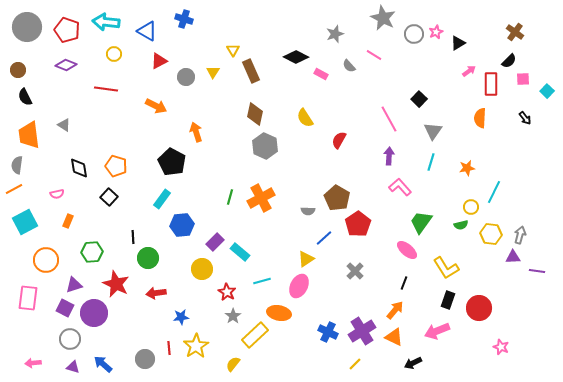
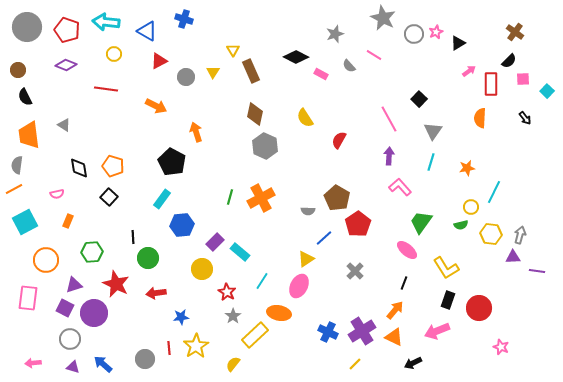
orange pentagon at (116, 166): moved 3 px left
cyan line at (262, 281): rotated 42 degrees counterclockwise
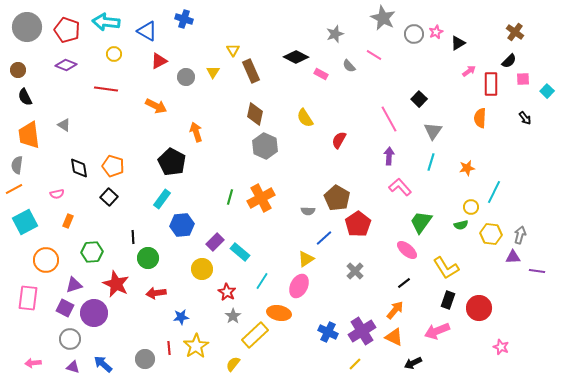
black line at (404, 283): rotated 32 degrees clockwise
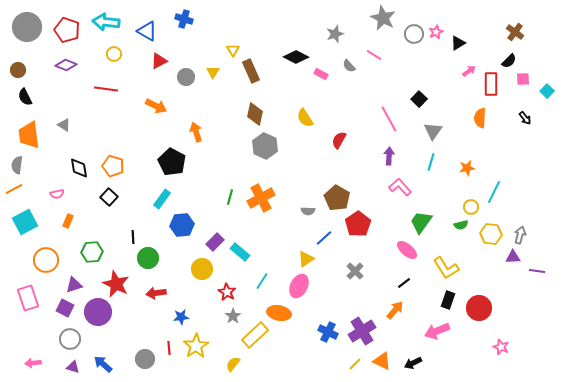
pink rectangle at (28, 298): rotated 25 degrees counterclockwise
purple circle at (94, 313): moved 4 px right, 1 px up
orange triangle at (394, 337): moved 12 px left, 24 px down
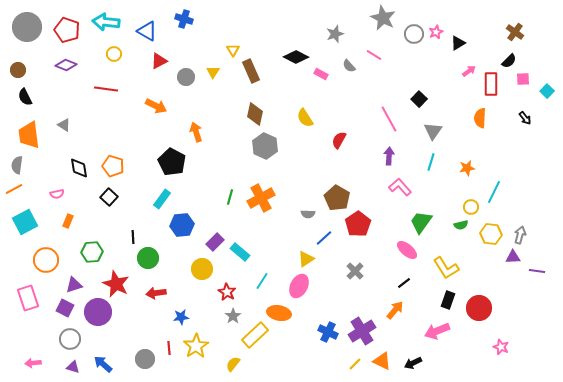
gray semicircle at (308, 211): moved 3 px down
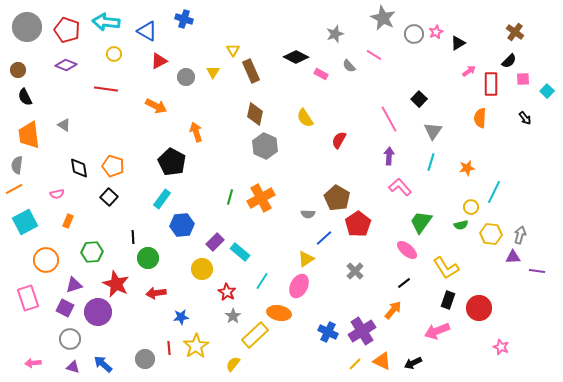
orange arrow at (395, 310): moved 2 px left
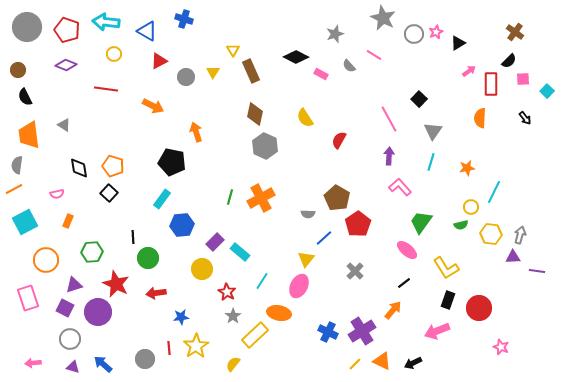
orange arrow at (156, 106): moved 3 px left
black pentagon at (172, 162): rotated 16 degrees counterclockwise
black square at (109, 197): moved 4 px up
yellow triangle at (306, 259): rotated 18 degrees counterclockwise
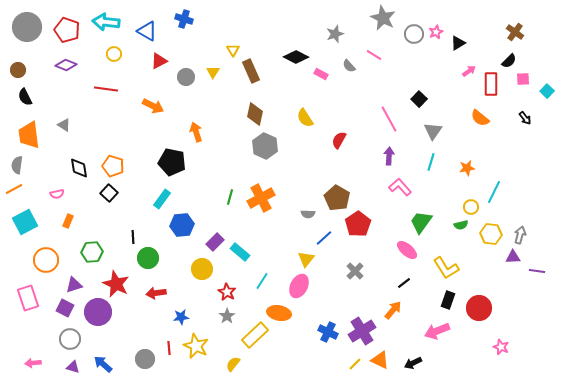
orange semicircle at (480, 118): rotated 54 degrees counterclockwise
gray star at (233, 316): moved 6 px left
yellow star at (196, 346): rotated 15 degrees counterclockwise
orange triangle at (382, 361): moved 2 px left, 1 px up
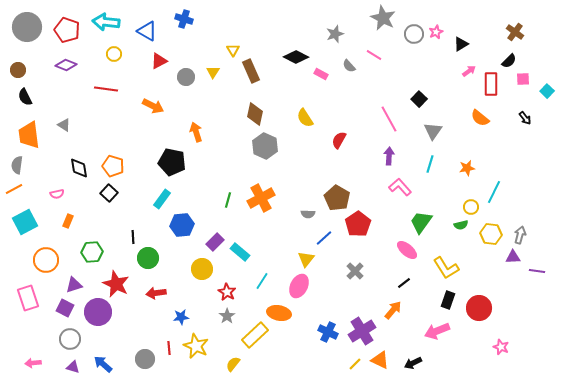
black triangle at (458, 43): moved 3 px right, 1 px down
cyan line at (431, 162): moved 1 px left, 2 px down
green line at (230, 197): moved 2 px left, 3 px down
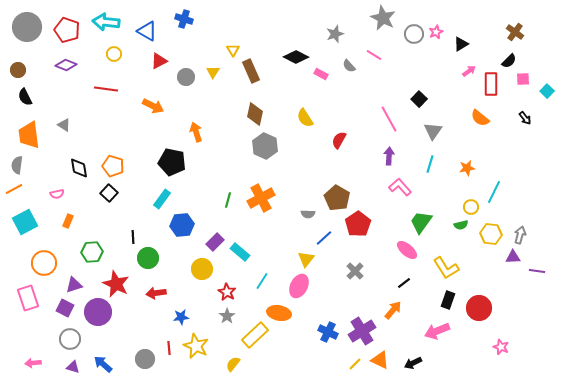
orange circle at (46, 260): moved 2 px left, 3 px down
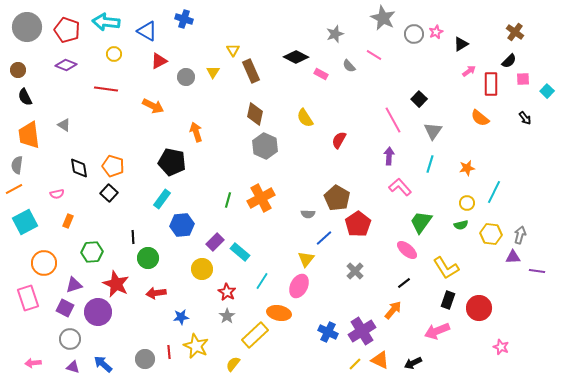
pink line at (389, 119): moved 4 px right, 1 px down
yellow circle at (471, 207): moved 4 px left, 4 px up
red line at (169, 348): moved 4 px down
